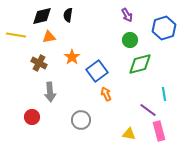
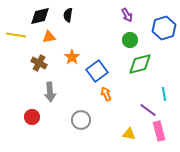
black diamond: moved 2 px left
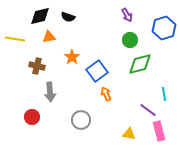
black semicircle: moved 2 px down; rotated 80 degrees counterclockwise
yellow line: moved 1 px left, 4 px down
brown cross: moved 2 px left, 3 px down; rotated 14 degrees counterclockwise
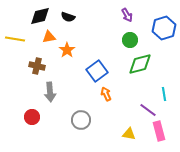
orange star: moved 5 px left, 7 px up
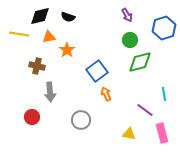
yellow line: moved 4 px right, 5 px up
green diamond: moved 2 px up
purple line: moved 3 px left
pink rectangle: moved 3 px right, 2 px down
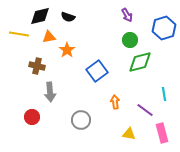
orange arrow: moved 9 px right, 8 px down; rotated 16 degrees clockwise
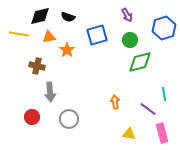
blue square: moved 36 px up; rotated 20 degrees clockwise
purple line: moved 3 px right, 1 px up
gray circle: moved 12 px left, 1 px up
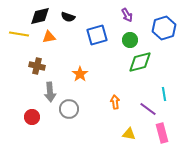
orange star: moved 13 px right, 24 px down
gray circle: moved 10 px up
